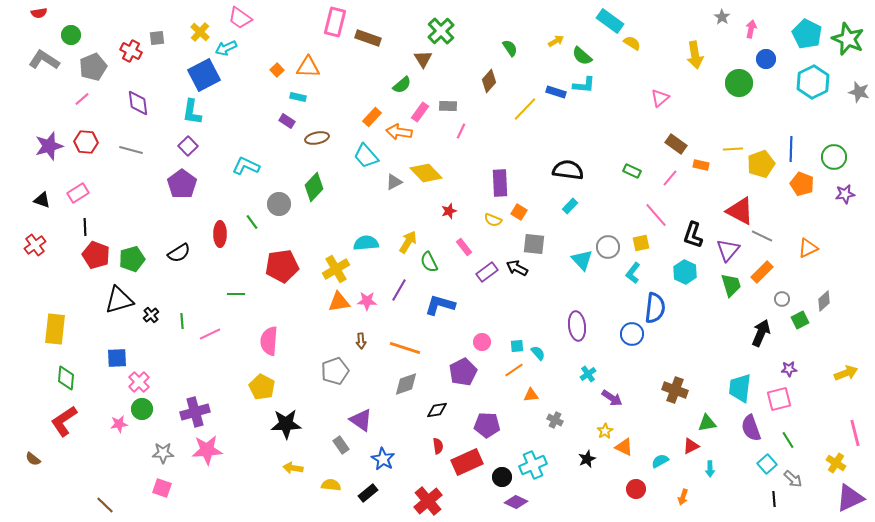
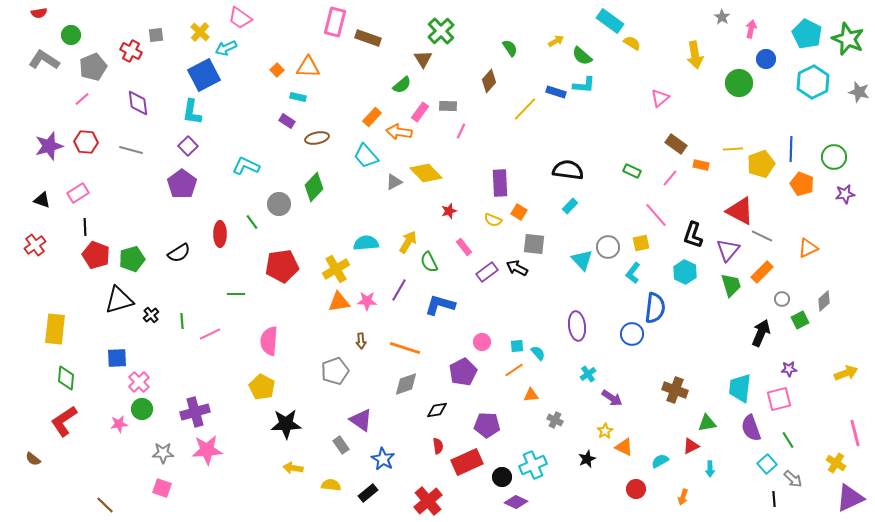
gray square at (157, 38): moved 1 px left, 3 px up
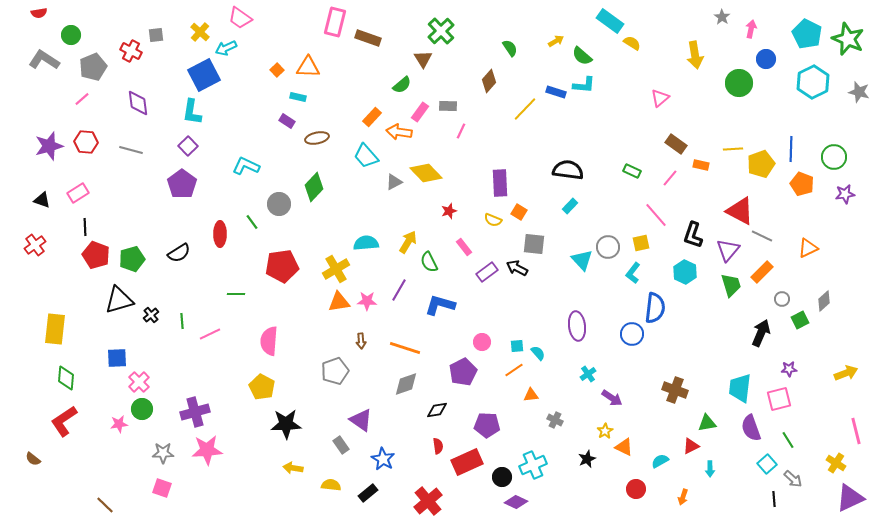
pink line at (855, 433): moved 1 px right, 2 px up
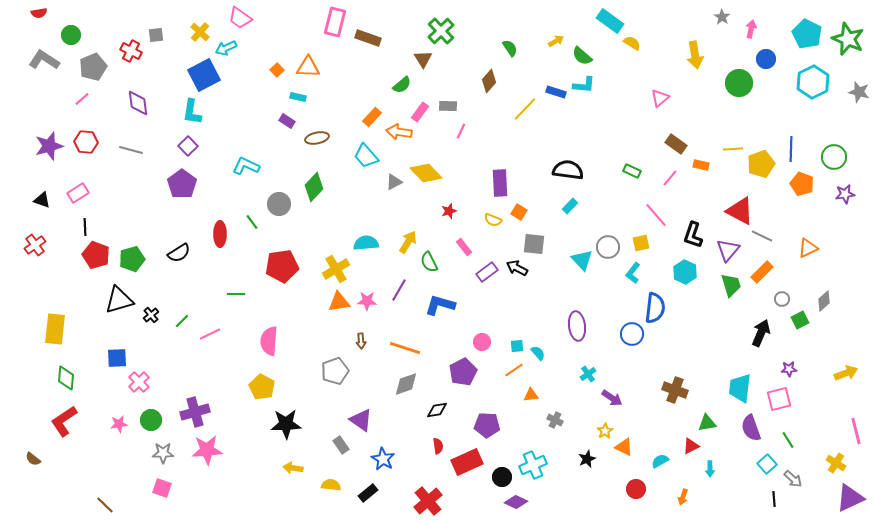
green line at (182, 321): rotated 49 degrees clockwise
green circle at (142, 409): moved 9 px right, 11 px down
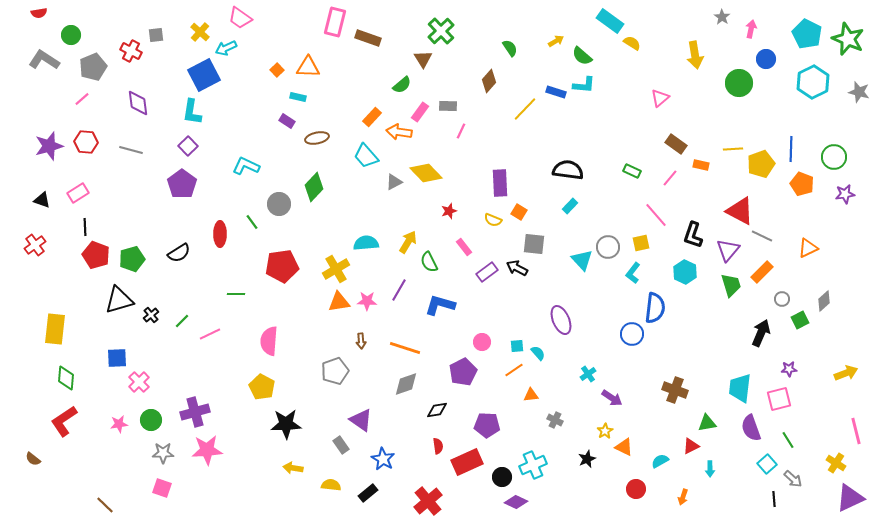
purple ellipse at (577, 326): moved 16 px left, 6 px up; rotated 16 degrees counterclockwise
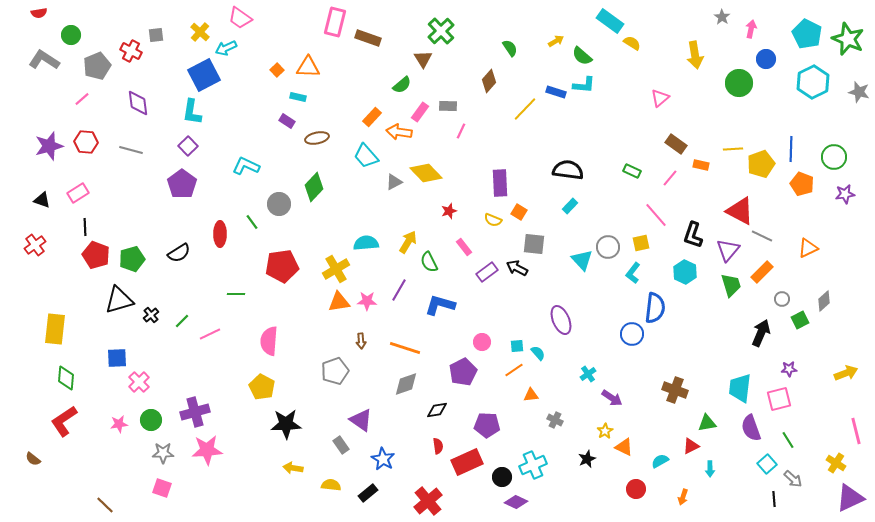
gray pentagon at (93, 67): moved 4 px right, 1 px up
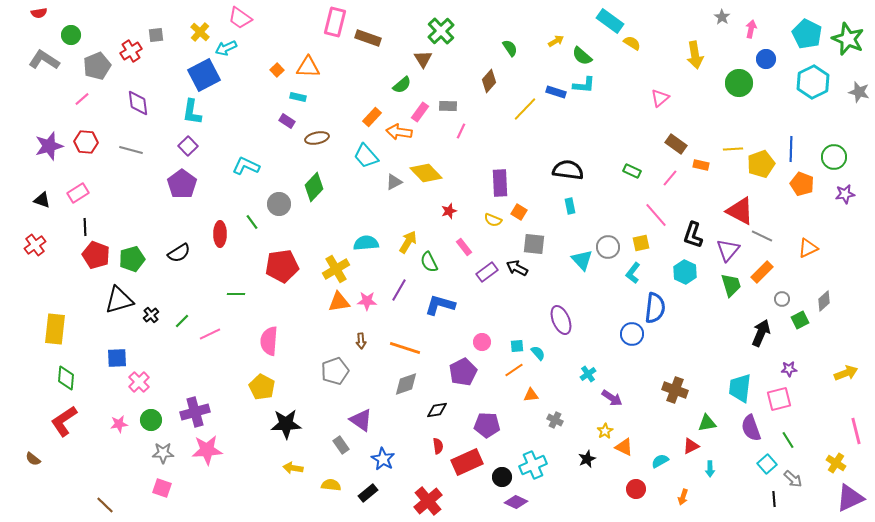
red cross at (131, 51): rotated 30 degrees clockwise
cyan rectangle at (570, 206): rotated 56 degrees counterclockwise
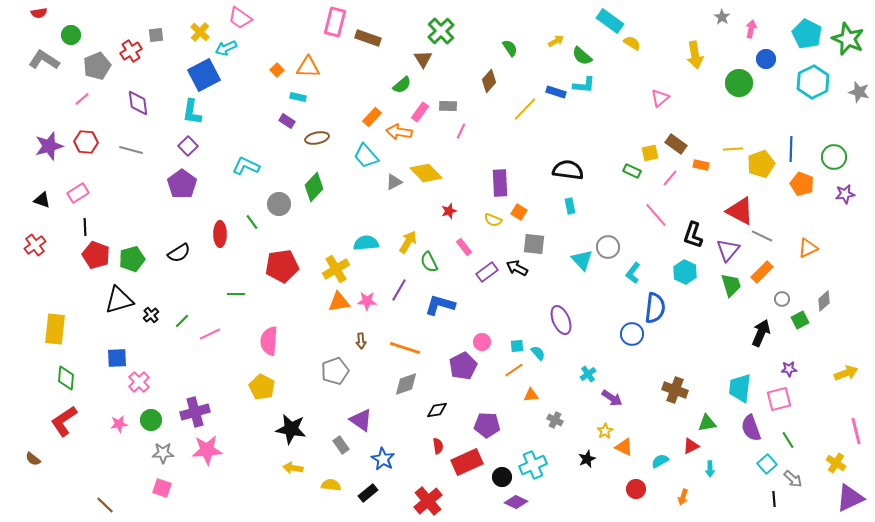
yellow square at (641, 243): moved 9 px right, 90 px up
purple pentagon at (463, 372): moved 6 px up
black star at (286, 424): moved 5 px right, 5 px down; rotated 12 degrees clockwise
